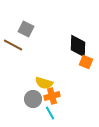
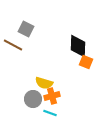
cyan line: rotated 40 degrees counterclockwise
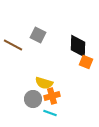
gray square: moved 12 px right, 6 px down
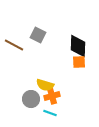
brown line: moved 1 px right
orange square: moved 7 px left; rotated 24 degrees counterclockwise
yellow semicircle: moved 1 px right, 2 px down
gray circle: moved 2 px left
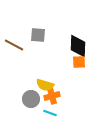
gray square: rotated 21 degrees counterclockwise
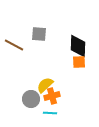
gray square: moved 1 px right, 1 px up
yellow semicircle: rotated 120 degrees clockwise
cyan line: rotated 16 degrees counterclockwise
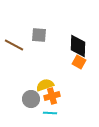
gray square: moved 1 px down
orange square: rotated 32 degrees clockwise
yellow semicircle: rotated 24 degrees clockwise
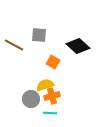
black diamond: rotated 50 degrees counterclockwise
orange square: moved 26 px left
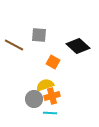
gray circle: moved 3 px right
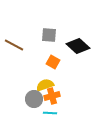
gray square: moved 10 px right
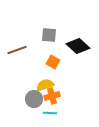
brown line: moved 3 px right, 5 px down; rotated 48 degrees counterclockwise
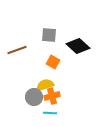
gray circle: moved 2 px up
